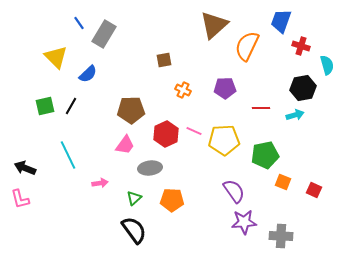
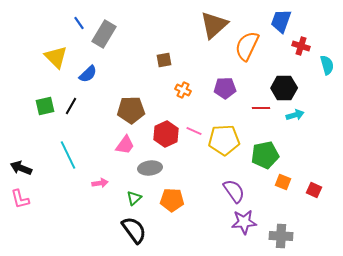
black hexagon: moved 19 px left; rotated 10 degrees clockwise
black arrow: moved 4 px left
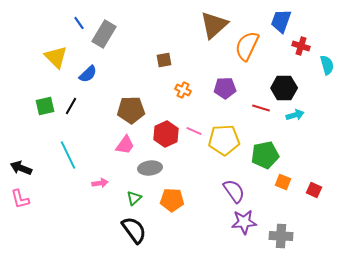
red line: rotated 18 degrees clockwise
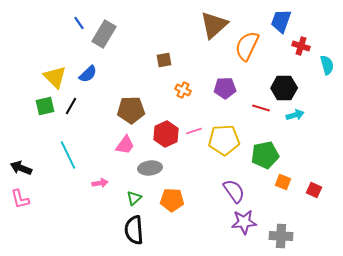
yellow triangle: moved 1 px left, 20 px down
pink line: rotated 42 degrees counterclockwise
black semicircle: rotated 148 degrees counterclockwise
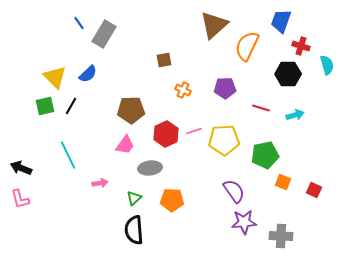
black hexagon: moved 4 px right, 14 px up
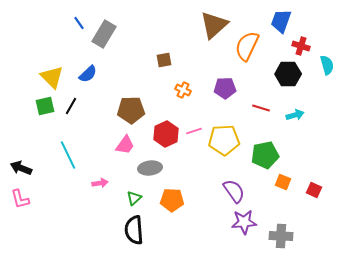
yellow triangle: moved 3 px left
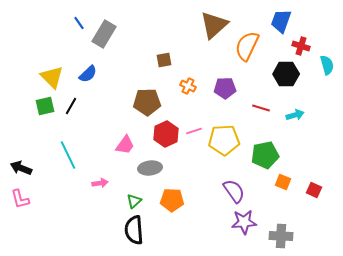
black hexagon: moved 2 px left
orange cross: moved 5 px right, 4 px up
brown pentagon: moved 16 px right, 8 px up
green triangle: moved 3 px down
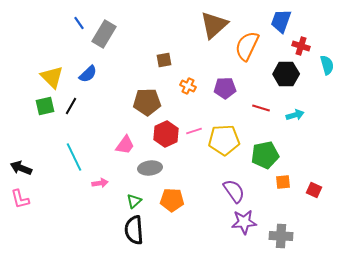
cyan line: moved 6 px right, 2 px down
orange square: rotated 28 degrees counterclockwise
